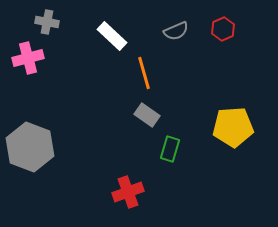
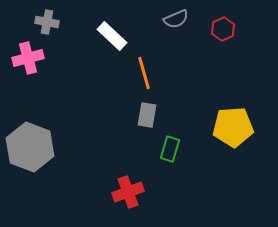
gray semicircle: moved 12 px up
gray rectangle: rotated 65 degrees clockwise
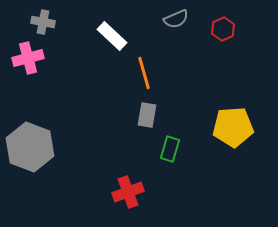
gray cross: moved 4 px left
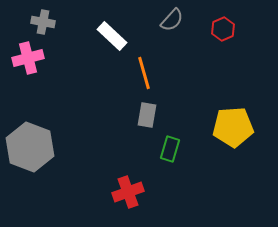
gray semicircle: moved 4 px left, 1 px down; rotated 25 degrees counterclockwise
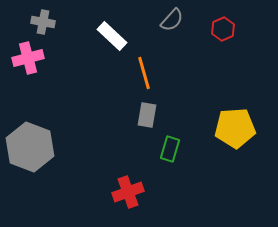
yellow pentagon: moved 2 px right, 1 px down
